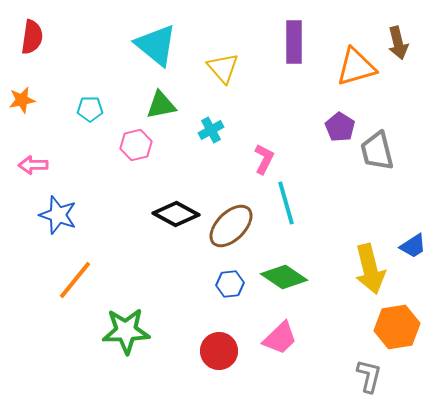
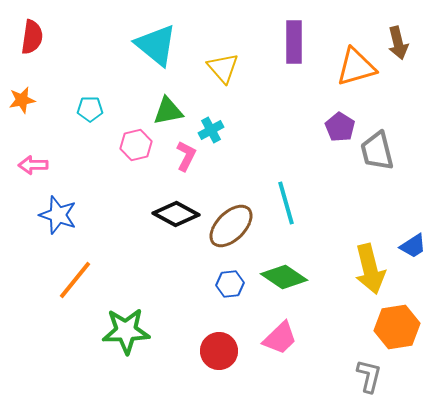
green triangle: moved 7 px right, 6 px down
pink L-shape: moved 78 px left, 3 px up
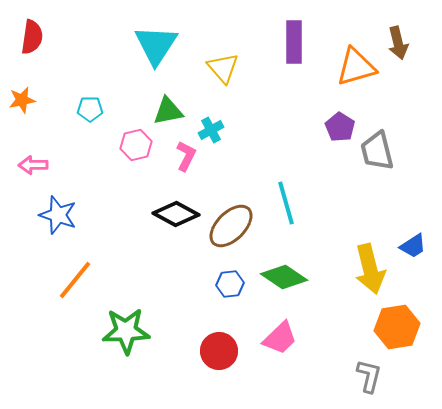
cyan triangle: rotated 24 degrees clockwise
